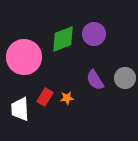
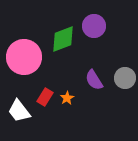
purple circle: moved 8 px up
purple semicircle: moved 1 px left
orange star: rotated 24 degrees counterclockwise
white trapezoid: moved 1 px left, 2 px down; rotated 35 degrees counterclockwise
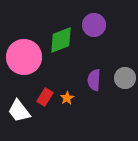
purple circle: moved 1 px up
green diamond: moved 2 px left, 1 px down
purple semicircle: rotated 35 degrees clockwise
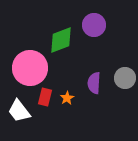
pink circle: moved 6 px right, 11 px down
purple semicircle: moved 3 px down
red rectangle: rotated 18 degrees counterclockwise
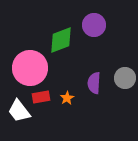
red rectangle: moved 4 px left; rotated 66 degrees clockwise
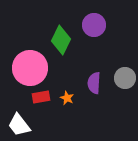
green diamond: rotated 44 degrees counterclockwise
orange star: rotated 16 degrees counterclockwise
white trapezoid: moved 14 px down
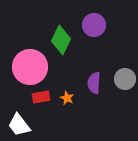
pink circle: moved 1 px up
gray circle: moved 1 px down
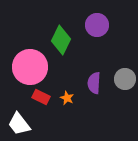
purple circle: moved 3 px right
red rectangle: rotated 36 degrees clockwise
white trapezoid: moved 1 px up
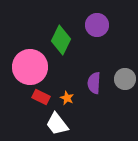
white trapezoid: moved 38 px right
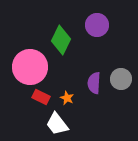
gray circle: moved 4 px left
